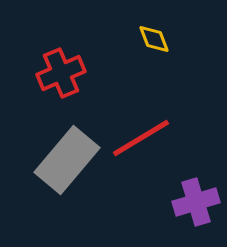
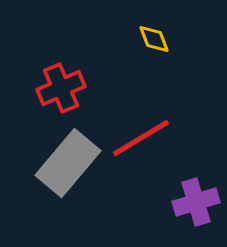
red cross: moved 15 px down
gray rectangle: moved 1 px right, 3 px down
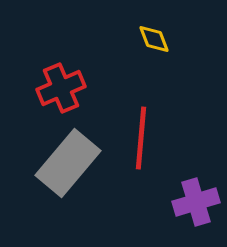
red line: rotated 54 degrees counterclockwise
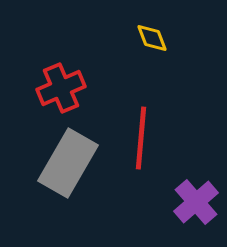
yellow diamond: moved 2 px left, 1 px up
gray rectangle: rotated 10 degrees counterclockwise
purple cross: rotated 24 degrees counterclockwise
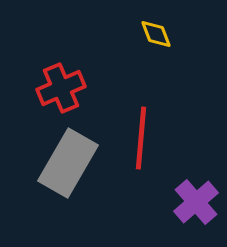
yellow diamond: moved 4 px right, 4 px up
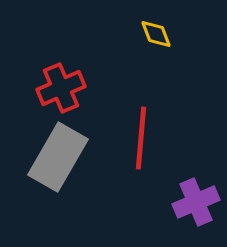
gray rectangle: moved 10 px left, 6 px up
purple cross: rotated 18 degrees clockwise
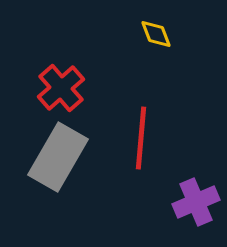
red cross: rotated 18 degrees counterclockwise
